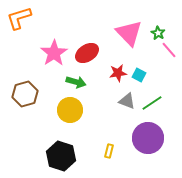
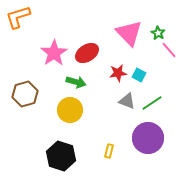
orange L-shape: moved 1 px left, 1 px up
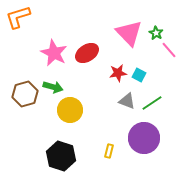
green star: moved 2 px left
pink star: rotated 12 degrees counterclockwise
green arrow: moved 23 px left, 5 px down
purple circle: moved 4 px left
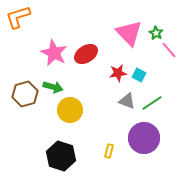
red ellipse: moved 1 px left, 1 px down
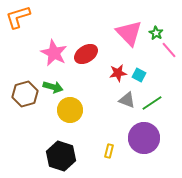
gray triangle: moved 1 px up
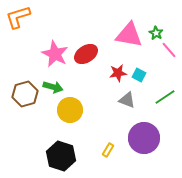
pink triangle: moved 2 px down; rotated 36 degrees counterclockwise
pink star: moved 1 px right, 1 px down
green line: moved 13 px right, 6 px up
yellow rectangle: moved 1 px left, 1 px up; rotated 16 degrees clockwise
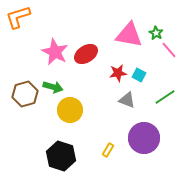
pink star: moved 2 px up
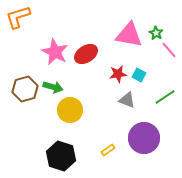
red star: moved 1 px down
brown hexagon: moved 5 px up
yellow rectangle: rotated 24 degrees clockwise
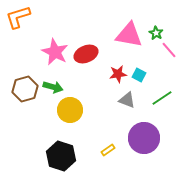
red ellipse: rotated 10 degrees clockwise
green line: moved 3 px left, 1 px down
